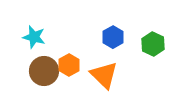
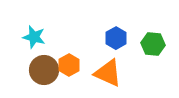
blue hexagon: moved 3 px right, 1 px down
green hexagon: rotated 20 degrees counterclockwise
brown circle: moved 1 px up
orange triangle: moved 4 px right, 2 px up; rotated 20 degrees counterclockwise
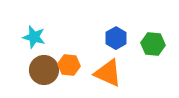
orange hexagon: rotated 25 degrees counterclockwise
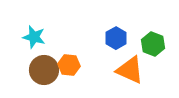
green hexagon: rotated 15 degrees clockwise
orange triangle: moved 22 px right, 3 px up
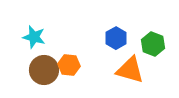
orange triangle: rotated 8 degrees counterclockwise
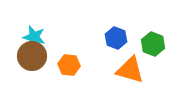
blue hexagon: rotated 10 degrees counterclockwise
brown circle: moved 12 px left, 14 px up
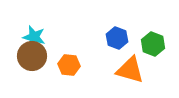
blue hexagon: moved 1 px right
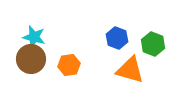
brown circle: moved 1 px left, 3 px down
orange hexagon: rotated 15 degrees counterclockwise
